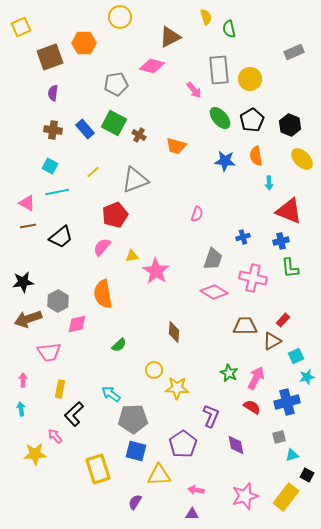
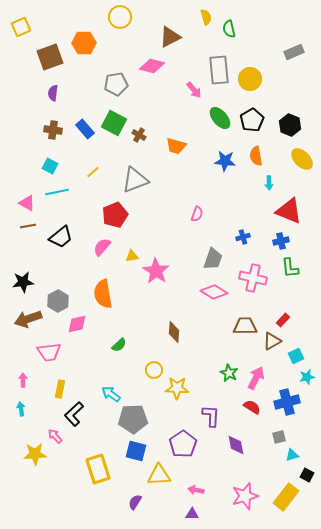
purple L-shape at (211, 416): rotated 20 degrees counterclockwise
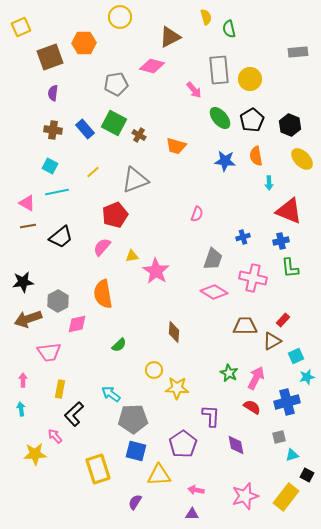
gray rectangle at (294, 52): moved 4 px right; rotated 18 degrees clockwise
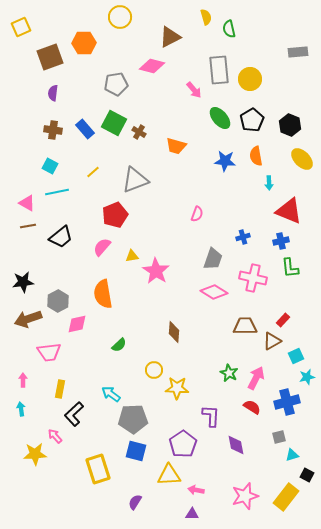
brown cross at (139, 135): moved 3 px up
yellow triangle at (159, 475): moved 10 px right
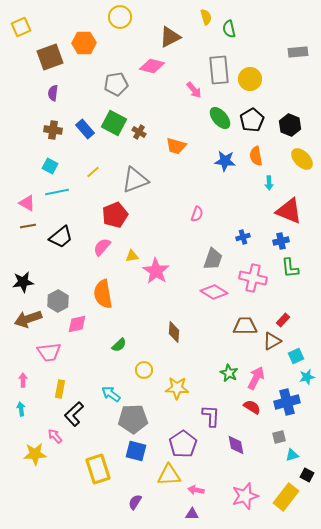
yellow circle at (154, 370): moved 10 px left
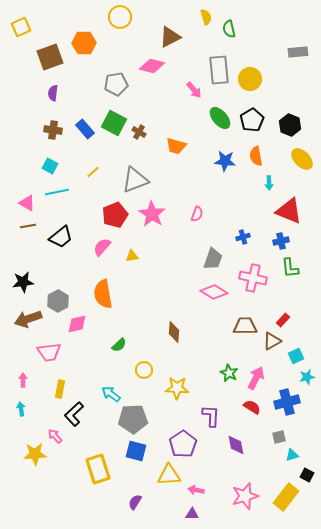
pink star at (156, 271): moved 4 px left, 57 px up
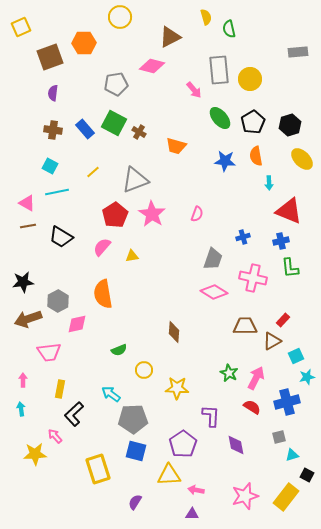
black pentagon at (252, 120): moved 1 px right, 2 px down
black hexagon at (290, 125): rotated 20 degrees clockwise
red pentagon at (115, 215): rotated 10 degrees counterclockwise
black trapezoid at (61, 237): rotated 70 degrees clockwise
green semicircle at (119, 345): moved 5 px down; rotated 21 degrees clockwise
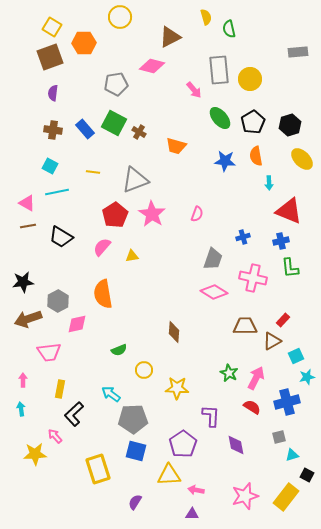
yellow square at (21, 27): moved 31 px right; rotated 36 degrees counterclockwise
yellow line at (93, 172): rotated 48 degrees clockwise
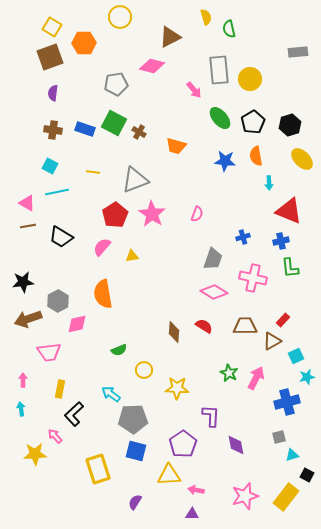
blue rectangle at (85, 129): rotated 30 degrees counterclockwise
red semicircle at (252, 407): moved 48 px left, 81 px up
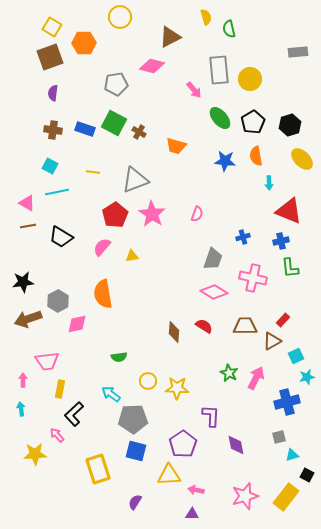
green semicircle at (119, 350): moved 7 px down; rotated 14 degrees clockwise
pink trapezoid at (49, 352): moved 2 px left, 9 px down
yellow circle at (144, 370): moved 4 px right, 11 px down
pink arrow at (55, 436): moved 2 px right, 1 px up
